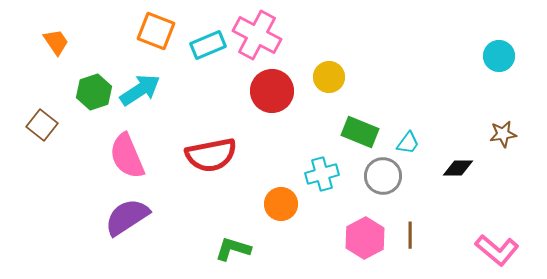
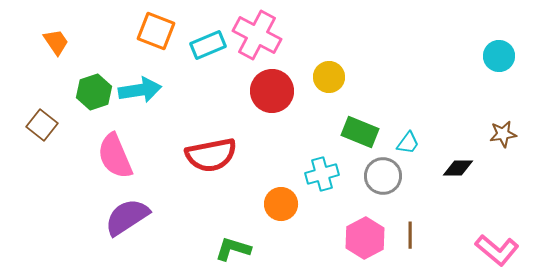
cyan arrow: rotated 24 degrees clockwise
pink semicircle: moved 12 px left
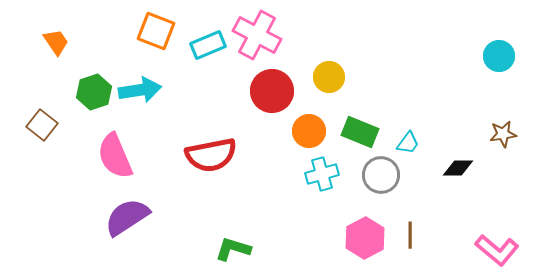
gray circle: moved 2 px left, 1 px up
orange circle: moved 28 px right, 73 px up
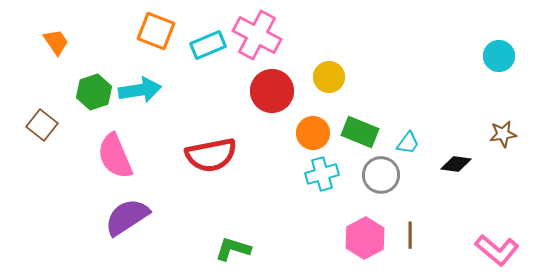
orange circle: moved 4 px right, 2 px down
black diamond: moved 2 px left, 4 px up; rotated 8 degrees clockwise
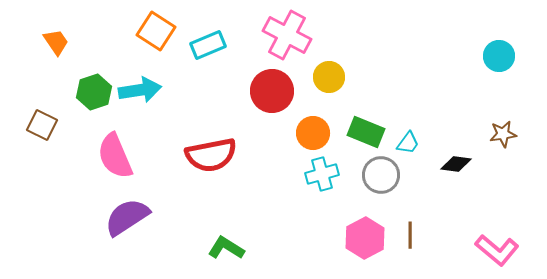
orange square: rotated 12 degrees clockwise
pink cross: moved 30 px right
brown square: rotated 12 degrees counterclockwise
green rectangle: moved 6 px right
green L-shape: moved 7 px left, 1 px up; rotated 15 degrees clockwise
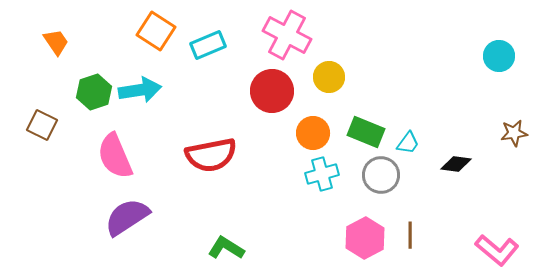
brown star: moved 11 px right, 1 px up
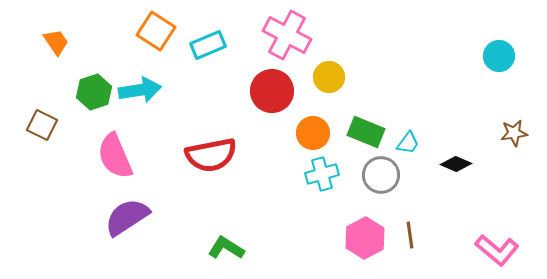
black diamond: rotated 16 degrees clockwise
brown line: rotated 8 degrees counterclockwise
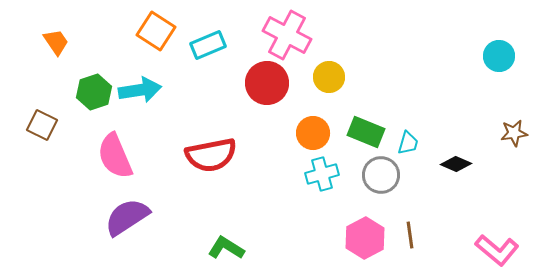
red circle: moved 5 px left, 8 px up
cyan trapezoid: rotated 20 degrees counterclockwise
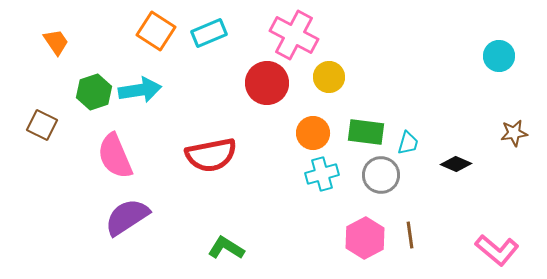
pink cross: moved 7 px right
cyan rectangle: moved 1 px right, 12 px up
green rectangle: rotated 15 degrees counterclockwise
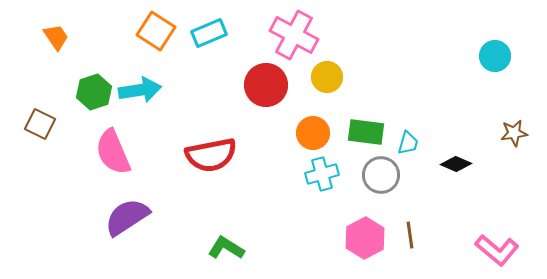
orange trapezoid: moved 5 px up
cyan circle: moved 4 px left
yellow circle: moved 2 px left
red circle: moved 1 px left, 2 px down
brown square: moved 2 px left, 1 px up
pink semicircle: moved 2 px left, 4 px up
